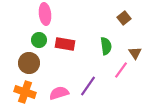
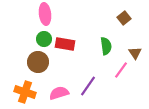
green circle: moved 5 px right, 1 px up
brown circle: moved 9 px right, 1 px up
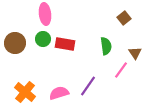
green circle: moved 1 px left
brown circle: moved 23 px left, 19 px up
orange cross: rotated 20 degrees clockwise
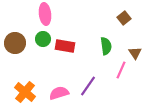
red rectangle: moved 2 px down
pink line: rotated 12 degrees counterclockwise
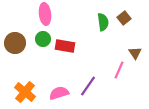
green semicircle: moved 3 px left, 24 px up
pink line: moved 2 px left
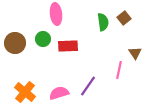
pink ellipse: moved 11 px right
red rectangle: moved 3 px right; rotated 12 degrees counterclockwise
pink line: rotated 12 degrees counterclockwise
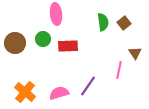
brown square: moved 5 px down
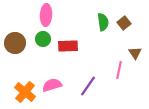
pink ellipse: moved 10 px left, 1 px down; rotated 10 degrees clockwise
pink semicircle: moved 7 px left, 8 px up
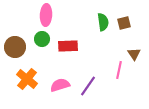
brown square: rotated 24 degrees clockwise
green circle: moved 1 px left
brown circle: moved 4 px down
brown triangle: moved 1 px left, 1 px down
pink semicircle: moved 8 px right
orange cross: moved 2 px right, 13 px up
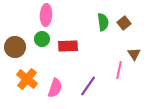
brown square: rotated 24 degrees counterclockwise
pink semicircle: moved 5 px left, 3 px down; rotated 126 degrees clockwise
